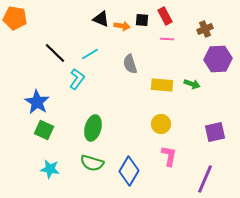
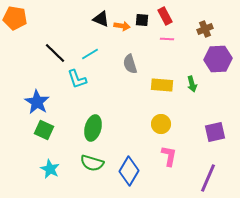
cyan L-shape: rotated 125 degrees clockwise
green arrow: rotated 56 degrees clockwise
cyan star: rotated 18 degrees clockwise
purple line: moved 3 px right, 1 px up
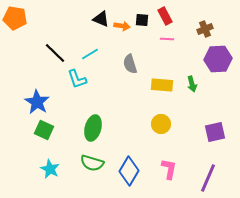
pink L-shape: moved 13 px down
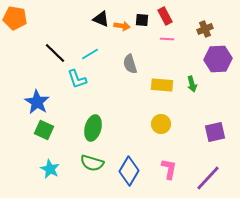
purple line: rotated 20 degrees clockwise
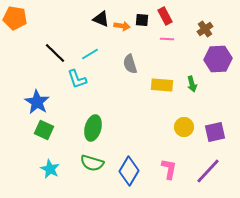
brown cross: rotated 14 degrees counterclockwise
yellow circle: moved 23 px right, 3 px down
purple line: moved 7 px up
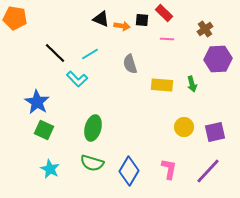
red rectangle: moved 1 px left, 3 px up; rotated 18 degrees counterclockwise
cyan L-shape: rotated 25 degrees counterclockwise
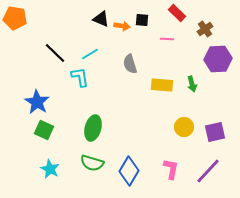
red rectangle: moved 13 px right
cyan L-shape: moved 3 px right, 2 px up; rotated 145 degrees counterclockwise
pink L-shape: moved 2 px right
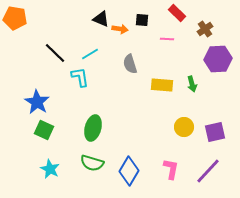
orange arrow: moved 2 px left, 3 px down
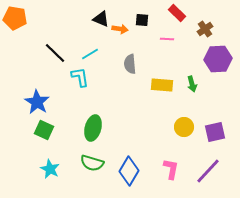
gray semicircle: rotated 12 degrees clockwise
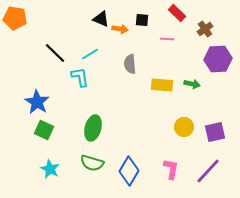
green arrow: rotated 63 degrees counterclockwise
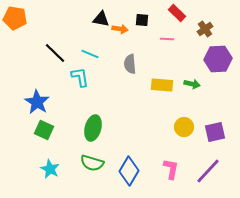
black triangle: rotated 12 degrees counterclockwise
cyan line: rotated 54 degrees clockwise
